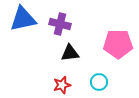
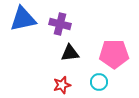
pink pentagon: moved 4 px left, 10 px down
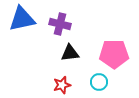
blue triangle: moved 1 px left
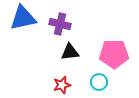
blue triangle: moved 1 px right, 1 px up
black triangle: moved 1 px up
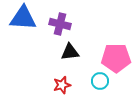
blue triangle: rotated 16 degrees clockwise
pink pentagon: moved 2 px right, 4 px down
cyan circle: moved 1 px right, 1 px up
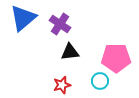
blue triangle: rotated 44 degrees counterclockwise
purple cross: rotated 20 degrees clockwise
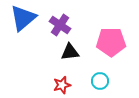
purple cross: moved 1 px down
pink pentagon: moved 5 px left, 16 px up
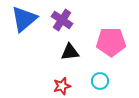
blue triangle: moved 1 px right, 1 px down
purple cross: moved 2 px right, 5 px up
red star: moved 1 px down
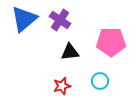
purple cross: moved 2 px left
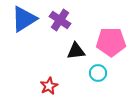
blue triangle: rotated 8 degrees clockwise
black triangle: moved 6 px right, 1 px up
cyan circle: moved 2 px left, 8 px up
red star: moved 13 px left; rotated 12 degrees counterclockwise
